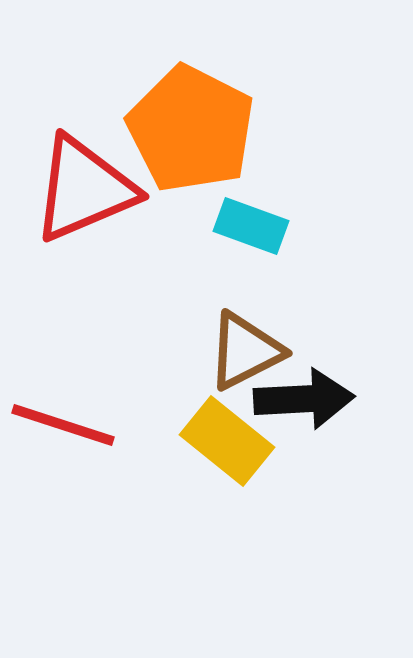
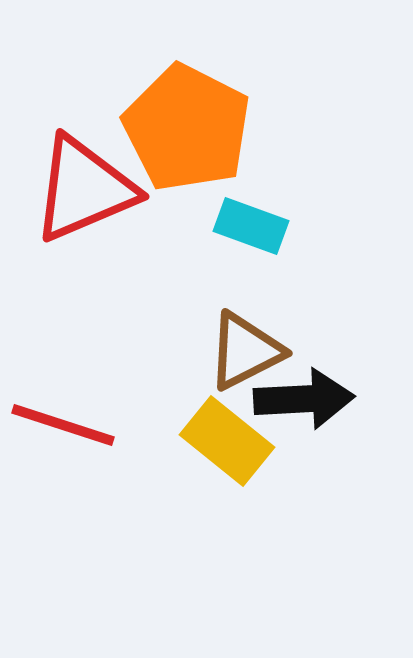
orange pentagon: moved 4 px left, 1 px up
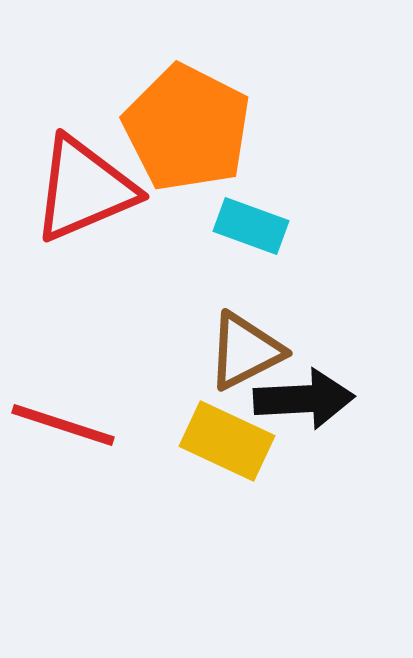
yellow rectangle: rotated 14 degrees counterclockwise
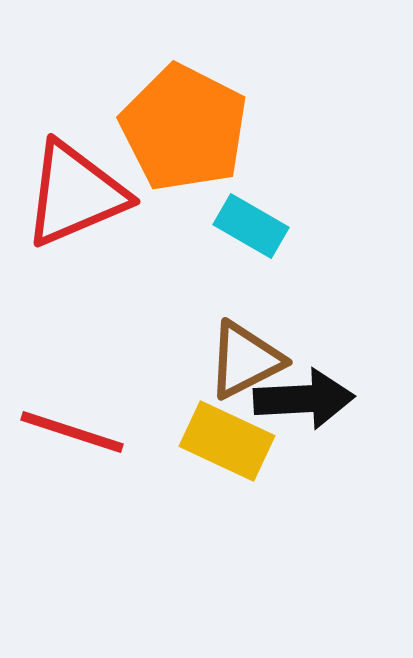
orange pentagon: moved 3 px left
red triangle: moved 9 px left, 5 px down
cyan rectangle: rotated 10 degrees clockwise
brown triangle: moved 9 px down
red line: moved 9 px right, 7 px down
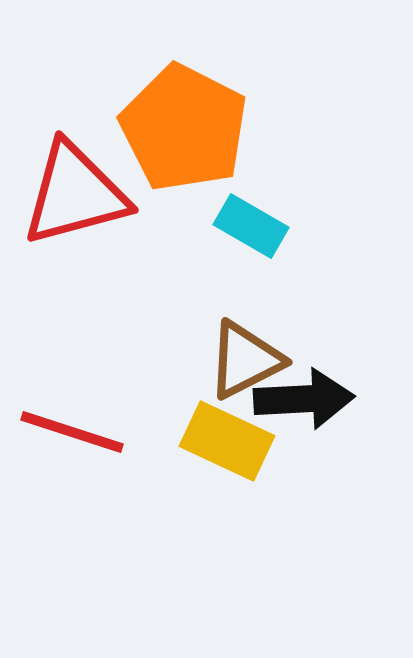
red triangle: rotated 8 degrees clockwise
